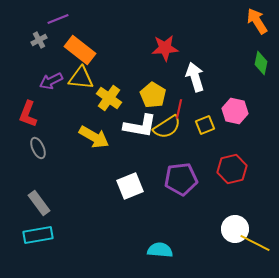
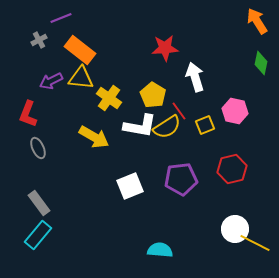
purple line: moved 3 px right, 1 px up
red line: moved 2 px down; rotated 48 degrees counterclockwise
cyan rectangle: rotated 40 degrees counterclockwise
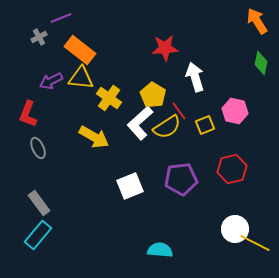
gray cross: moved 3 px up
white L-shape: moved 3 px up; rotated 128 degrees clockwise
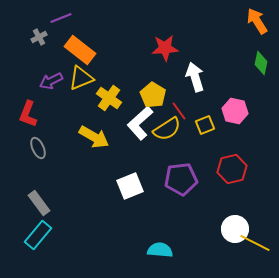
yellow triangle: rotated 28 degrees counterclockwise
yellow semicircle: moved 2 px down
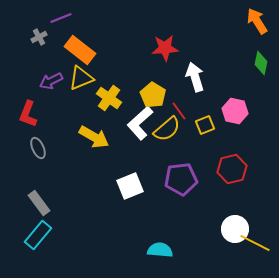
yellow semicircle: rotated 8 degrees counterclockwise
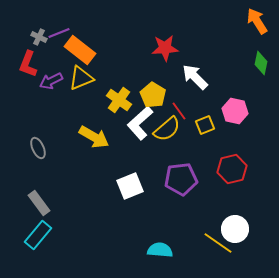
purple line: moved 2 px left, 15 px down
gray cross: rotated 35 degrees counterclockwise
white arrow: rotated 28 degrees counterclockwise
yellow cross: moved 10 px right, 2 px down
red L-shape: moved 50 px up
yellow line: moved 37 px left; rotated 8 degrees clockwise
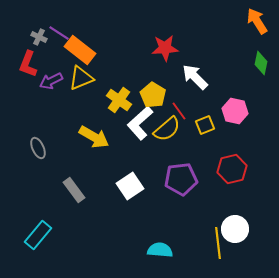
purple line: rotated 55 degrees clockwise
white square: rotated 12 degrees counterclockwise
gray rectangle: moved 35 px right, 13 px up
yellow line: rotated 48 degrees clockwise
